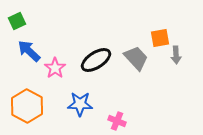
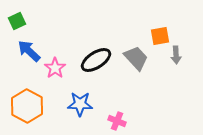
orange square: moved 2 px up
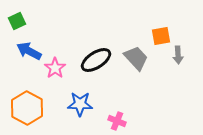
orange square: moved 1 px right
blue arrow: rotated 15 degrees counterclockwise
gray arrow: moved 2 px right
orange hexagon: moved 2 px down
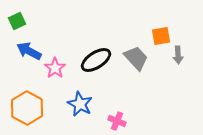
blue star: rotated 25 degrees clockwise
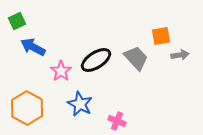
blue arrow: moved 4 px right, 4 px up
gray arrow: moved 2 px right; rotated 96 degrees counterclockwise
pink star: moved 6 px right, 3 px down
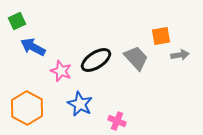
pink star: rotated 15 degrees counterclockwise
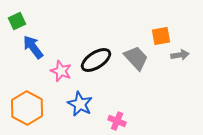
blue arrow: rotated 25 degrees clockwise
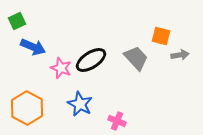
orange square: rotated 24 degrees clockwise
blue arrow: rotated 150 degrees clockwise
black ellipse: moved 5 px left
pink star: moved 3 px up
